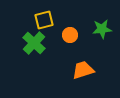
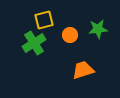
green star: moved 4 px left
green cross: rotated 15 degrees clockwise
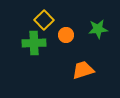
yellow square: rotated 30 degrees counterclockwise
orange circle: moved 4 px left
green cross: rotated 30 degrees clockwise
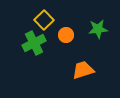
green cross: rotated 25 degrees counterclockwise
